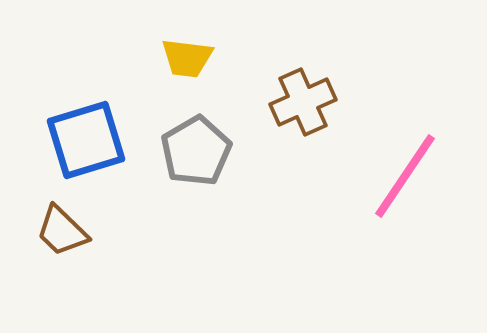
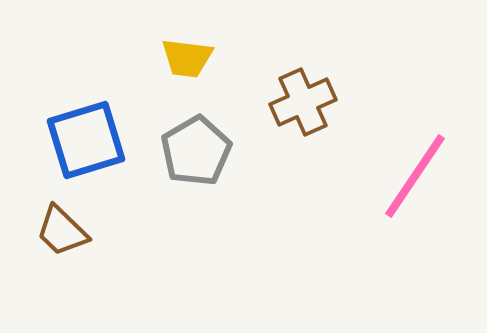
pink line: moved 10 px right
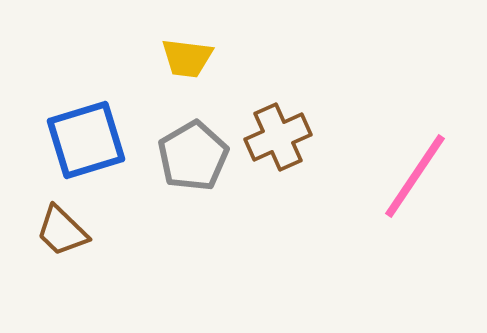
brown cross: moved 25 px left, 35 px down
gray pentagon: moved 3 px left, 5 px down
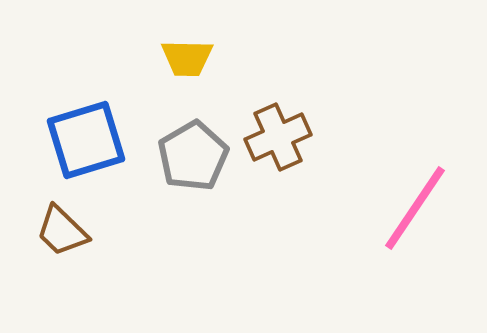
yellow trapezoid: rotated 6 degrees counterclockwise
pink line: moved 32 px down
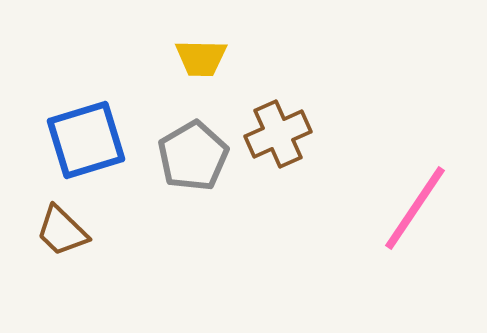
yellow trapezoid: moved 14 px right
brown cross: moved 3 px up
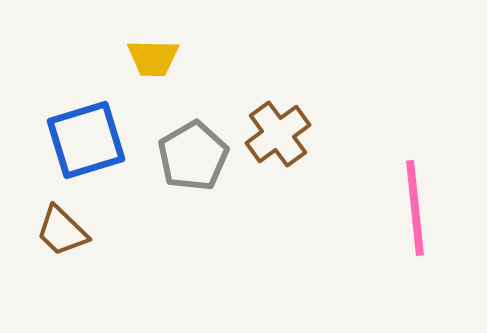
yellow trapezoid: moved 48 px left
brown cross: rotated 12 degrees counterclockwise
pink line: rotated 40 degrees counterclockwise
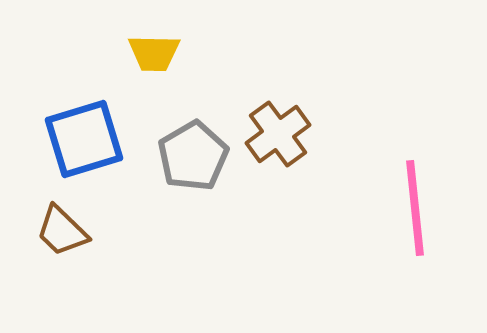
yellow trapezoid: moved 1 px right, 5 px up
blue square: moved 2 px left, 1 px up
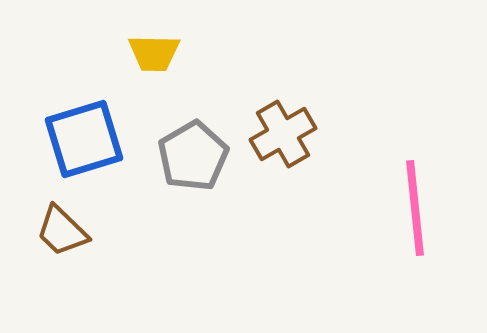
brown cross: moved 5 px right; rotated 6 degrees clockwise
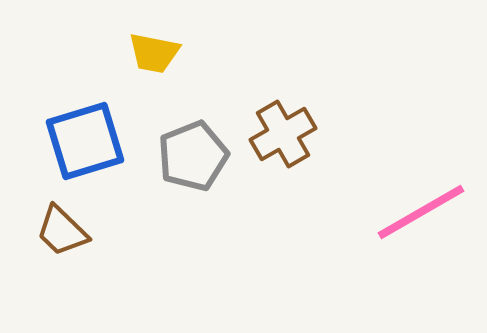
yellow trapezoid: rotated 10 degrees clockwise
blue square: moved 1 px right, 2 px down
gray pentagon: rotated 8 degrees clockwise
pink line: moved 6 px right, 4 px down; rotated 66 degrees clockwise
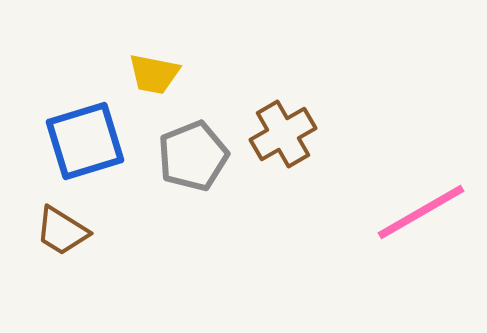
yellow trapezoid: moved 21 px down
brown trapezoid: rotated 12 degrees counterclockwise
